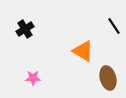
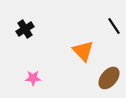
orange triangle: rotated 15 degrees clockwise
brown ellipse: moved 1 px right; rotated 55 degrees clockwise
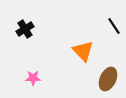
brown ellipse: moved 1 px left, 1 px down; rotated 15 degrees counterclockwise
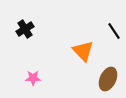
black line: moved 5 px down
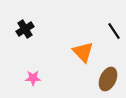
orange triangle: moved 1 px down
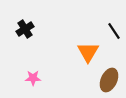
orange triangle: moved 5 px right; rotated 15 degrees clockwise
brown ellipse: moved 1 px right, 1 px down
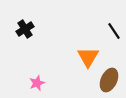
orange triangle: moved 5 px down
pink star: moved 4 px right, 5 px down; rotated 21 degrees counterclockwise
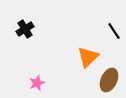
orange triangle: rotated 15 degrees clockwise
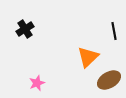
black line: rotated 24 degrees clockwise
brown ellipse: rotated 35 degrees clockwise
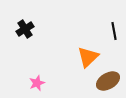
brown ellipse: moved 1 px left, 1 px down
